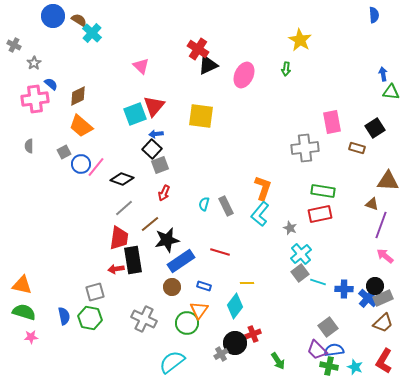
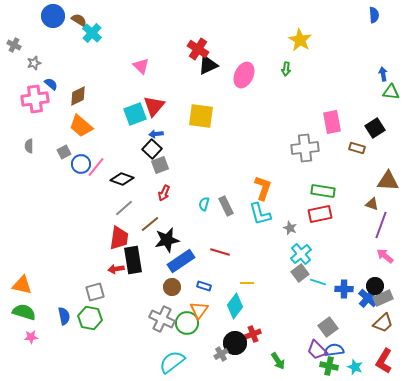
gray star at (34, 63): rotated 16 degrees clockwise
cyan L-shape at (260, 214): rotated 55 degrees counterclockwise
gray cross at (144, 319): moved 18 px right
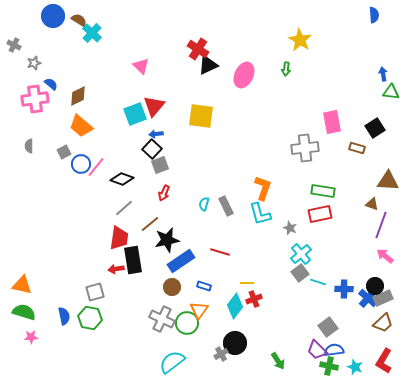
red cross at (253, 334): moved 1 px right, 35 px up
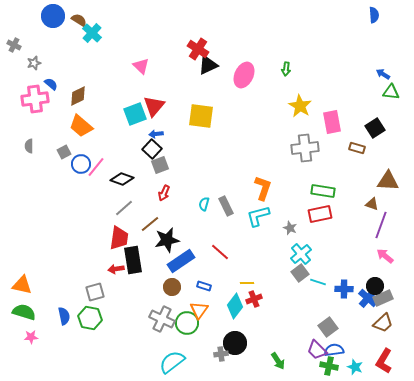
yellow star at (300, 40): moved 66 px down
blue arrow at (383, 74): rotated 48 degrees counterclockwise
cyan L-shape at (260, 214): moved 2 px left, 2 px down; rotated 90 degrees clockwise
red line at (220, 252): rotated 24 degrees clockwise
gray cross at (221, 354): rotated 24 degrees clockwise
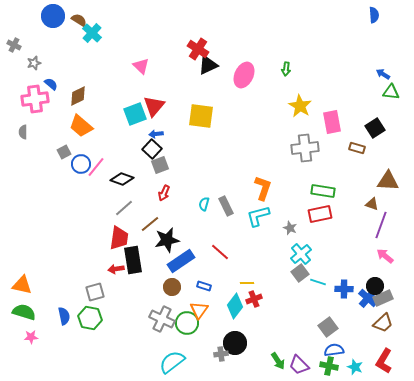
gray semicircle at (29, 146): moved 6 px left, 14 px up
purple trapezoid at (317, 350): moved 18 px left, 15 px down
